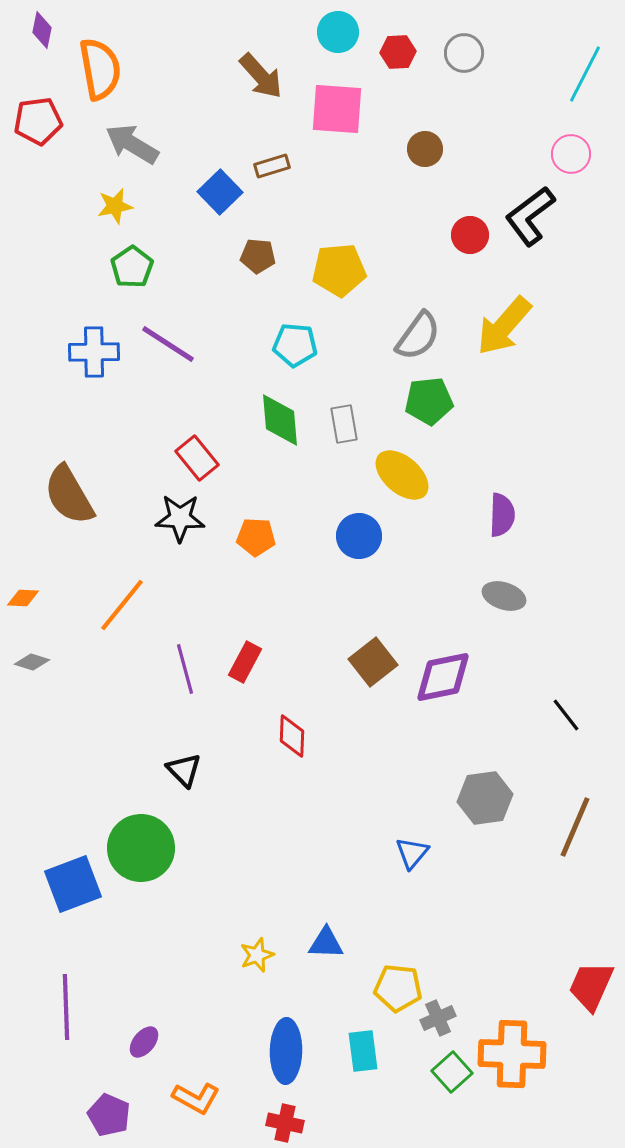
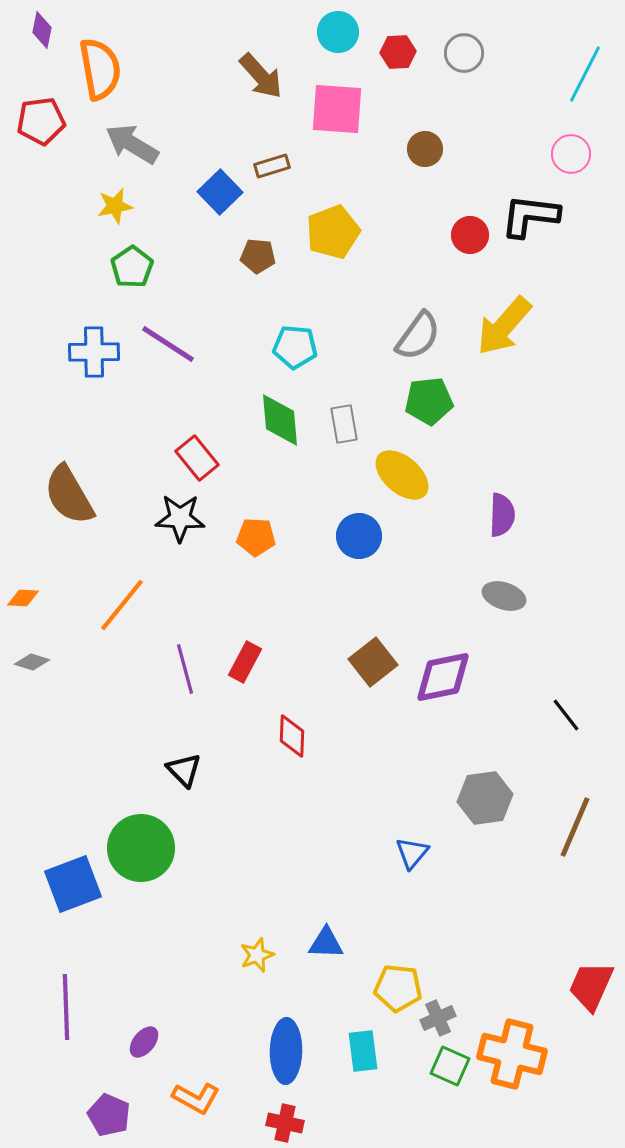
red pentagon at (38, 121): moved 3 px right
black L-shape at (530, 216): rotated 44 degrees clockwise
yellow pentagon at (339, 270): moved 6 px left, 38 px up; rotated 16 degrees counterclockwise
cyan pentagon at (295, 345): moved 2 px down
orange cross at (512, 1054): rotated 12 degrees clockwise
green square at (452, 1072): moved 2 px left, 6 px up; rotated 24 degrees counterclockwise
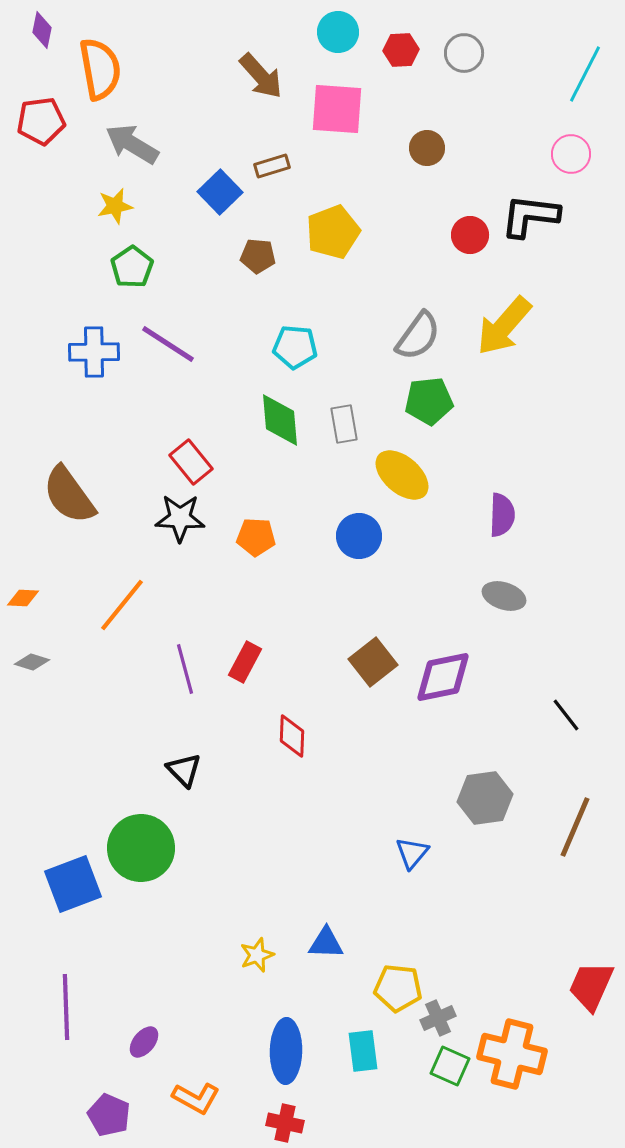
red hexagon at (398, 52): moved 3 px right, 2 px up
brown circle at (425, 149): moved 2 px right, 1 px up
red rectangle at (197, 458): moved 6 px left, 4 px down
brown semicircle at (69, 495): rotated 6 degrees counterclockwise
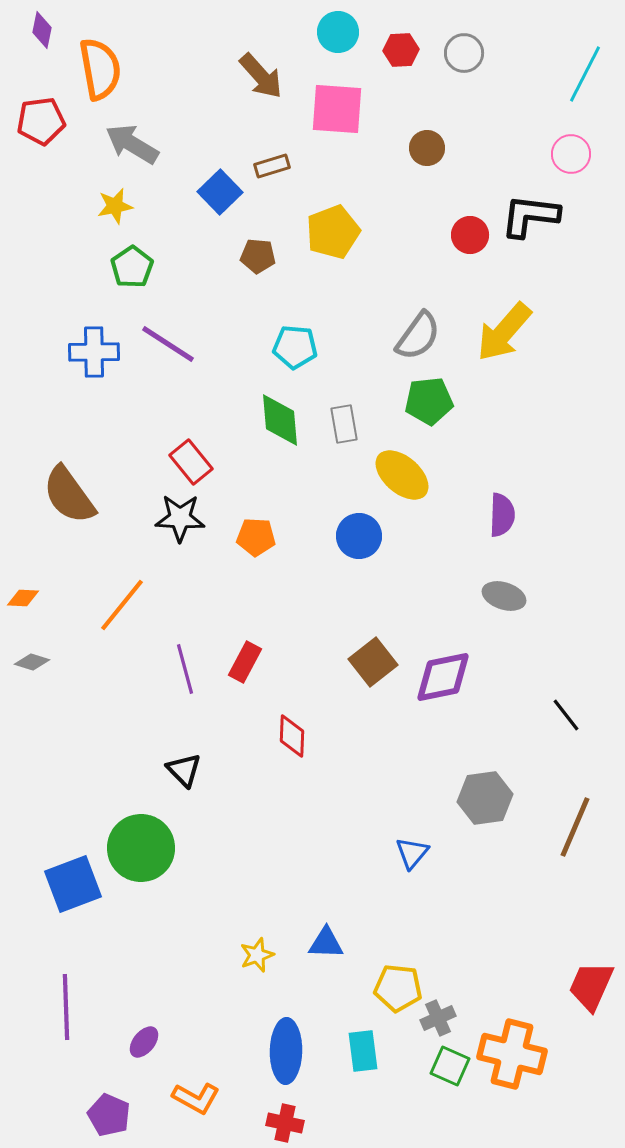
yellow arrow at (504, 326): moved 6 px down
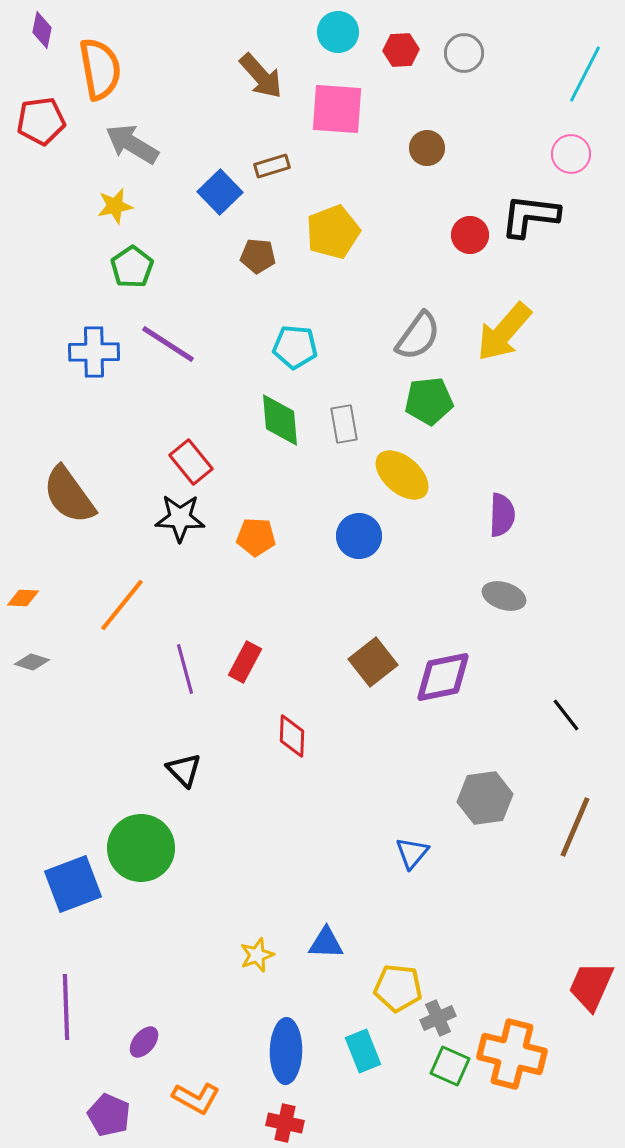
cyan rectangle at (363, 1051): rotated 15 degrees counterclockwise
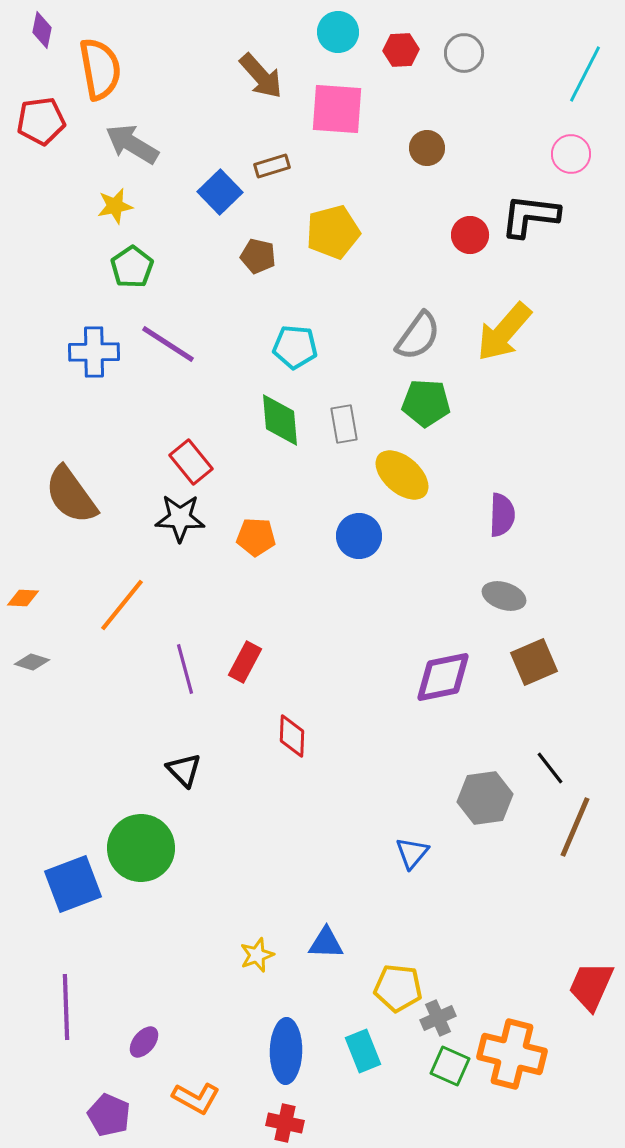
yellow pentagon at (333, 232): rotated 6 degrees clockwise
brown pentagon at (258, 256): rotated 8 degrees clockwise
green pentagon at (429, 401): moved 3 px left, 2 px down; rotated 9 degrees clockwise
brown semicircle at (69, 495): moved 2 px right
brown square at (373, 662): moved 161 px right; rotated 15 degrees clockwise
black line at (566, 715): moved 16 px left, 53 px down
